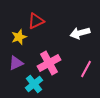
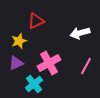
yellow star: moved 4 px down
pink line: moved 3 px up
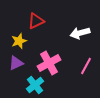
cyan cross: moved 1 px right, 1 px down
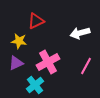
yellow star: rotated 28 degrees clockwise
pink cross: moved 1 px left, 1 px up
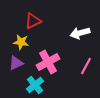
red triangle: moved 3 px left
yellow star: moved 2 px right, 1 px down
